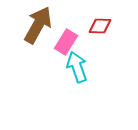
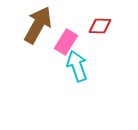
cyan arrow: moved 1 px up
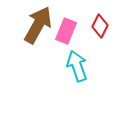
red diamond: rotated 65 degrees counterclockwise
pink rectangle: moved 11 px up; rotated 10 degrees counterclockwise
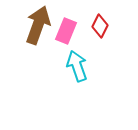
brown arrow: rotated 9 degrees counterclockwise
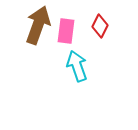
pink rectangle: rotated 15 degrees counterclockwise
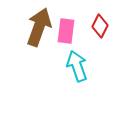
brown arrow: moved 1 px right, 2 px down
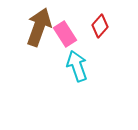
red diamond: rotated 15 degrees clockwise
pink rectangle: moved 1 px left, 3 px down; rotated 40 degrees counterclockwise
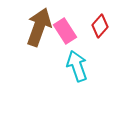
pink rectangle: moved 3 px up
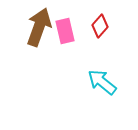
pink rectangle: rotated 20 degrees clockwise
cyan arrow: moved 25 px right, 16 px down; rotated 32 degrees counterclockwise
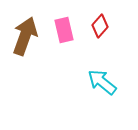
brown arrow: moved 14 px left, 9 px down
pink rectangle: moved 1 px left, 1 px up
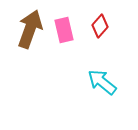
brown arrow: moved 5 px right, 7 px up
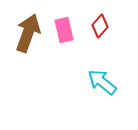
brown arrow: moved 2 px left, 4 px down
